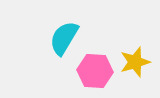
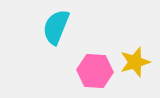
cyan semicircle: moved 8 px left, 11 px up; rotated 9 degrees counterclockwise
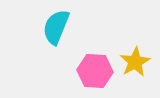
yellow star: rotated 12 degrees counterclockwise
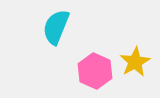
pink hexagon: rotated 20 degrees clockwise
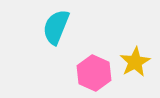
pink hexagon: moved 1 px left, 2 px down
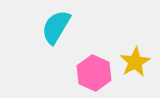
cyan semicircle: rotated 9 degrees clockwise
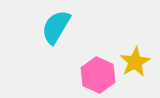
pink hexagon: moved 4 px right, 2 px down
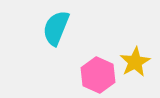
cyan semicircle: moved 1 px down; rotated 9 degrees counterclockwise
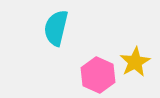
cyan semicircle: rotated 9 degrees counterclockwise
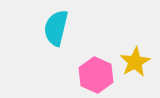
pink hexagon: moved 2 px left
